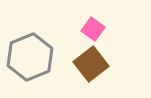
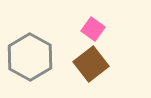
gray hexagon: rotated 9 degrees counterclockwise
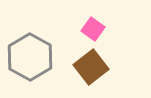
brown square: moved 3 px down
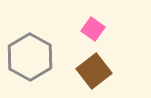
brown square: moved 3 px right, 4 px down
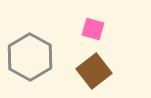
pink square: rotated 20 degrees counterclockwise
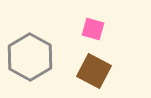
brown square: rotated 24 degrees counterclockwise
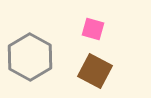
brown square: moved 1 px right
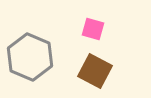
gray hexagon: rotated 6 degrees counterclockwise
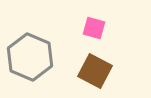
pink square: moved 1 px right, 1 px up
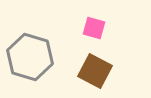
gray hexagon: rotated 6 degrees counterclockwise
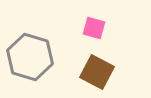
brown square: moved 2 px right, 1 px down
